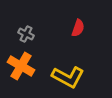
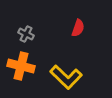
orange cross: rotated 16 degrees counterclockwise
yellow L-shape: moved 2 px left; rotated 16 degrees clockwise
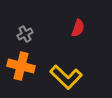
gray cross: moved 1 px left; rotated 35 degrees clockwise
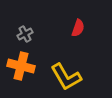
yellow L-shape: rotated 16 degrees clockwise
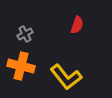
red semicircle: moved 1 px left, 3 px up
yellow L-shape: rotated 8 degrees counterclockwise
